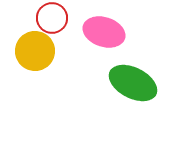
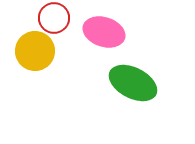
red circle: moved 2 px right
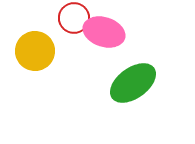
red circle: moved 20 px right
green ellipse: rotated 63 degrees counterclockwise
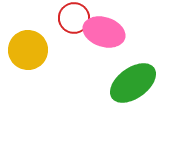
yellow circle: moved 7 px left, 1 px up
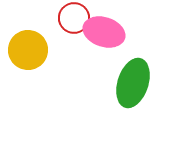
green ellipse: rotated 36 degrees counterclockwise
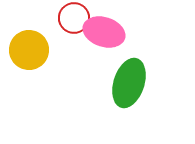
yellow circle: moved 1 px right
green ellipse: moved 4 px left
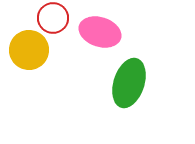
red circle: moved 21 px left
pink ellipse: moved 4 px left
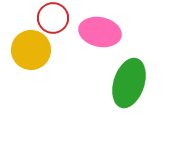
pink ellipse: rotated 6 degrees counterclockwise
yellow circle: moved 2 px right
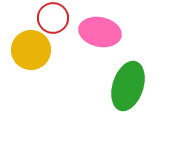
green ellipse: moved 1 px left, 3 px down
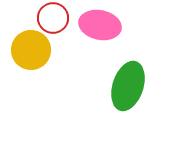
pink ellipse: moved 7 px up
